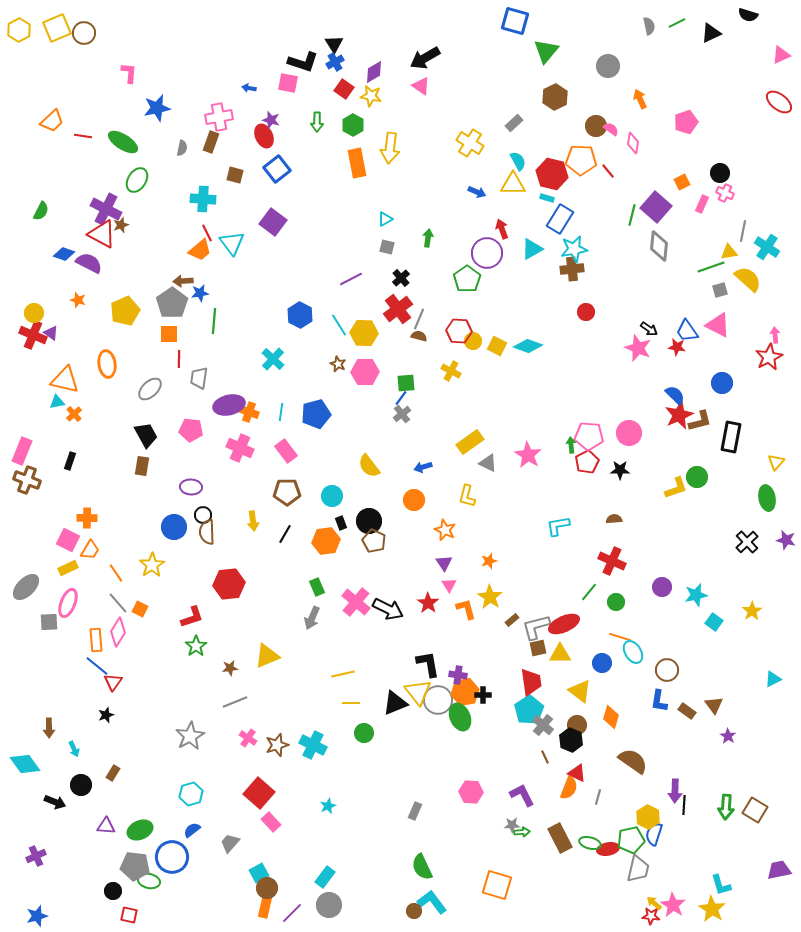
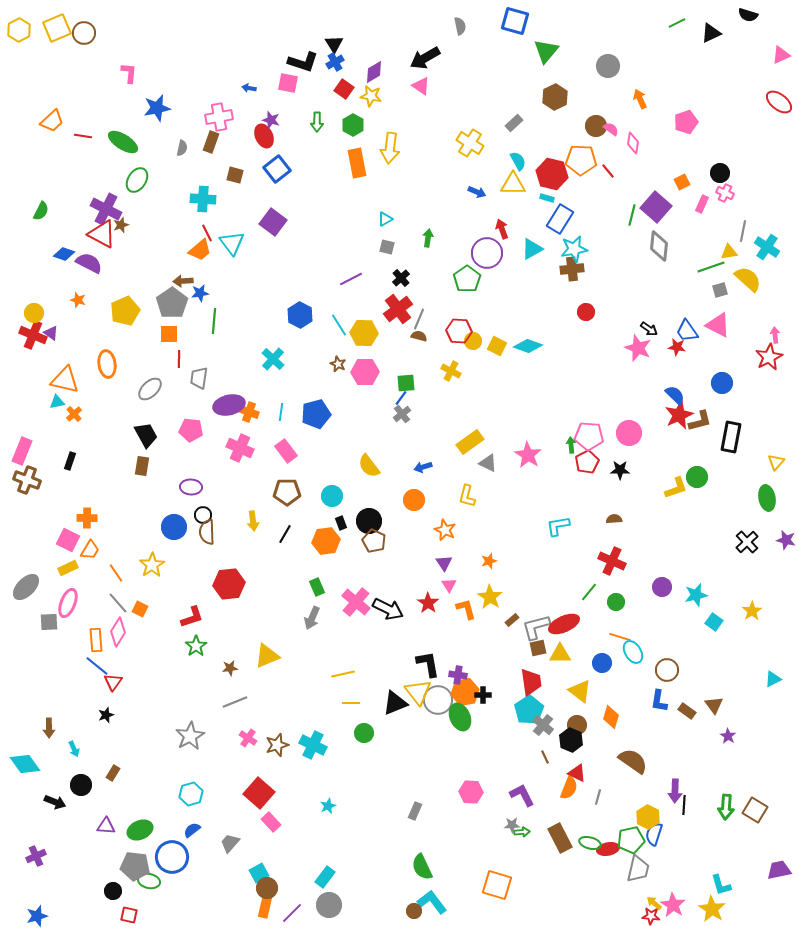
gray semicircle at (649, 26): moved 189 px left
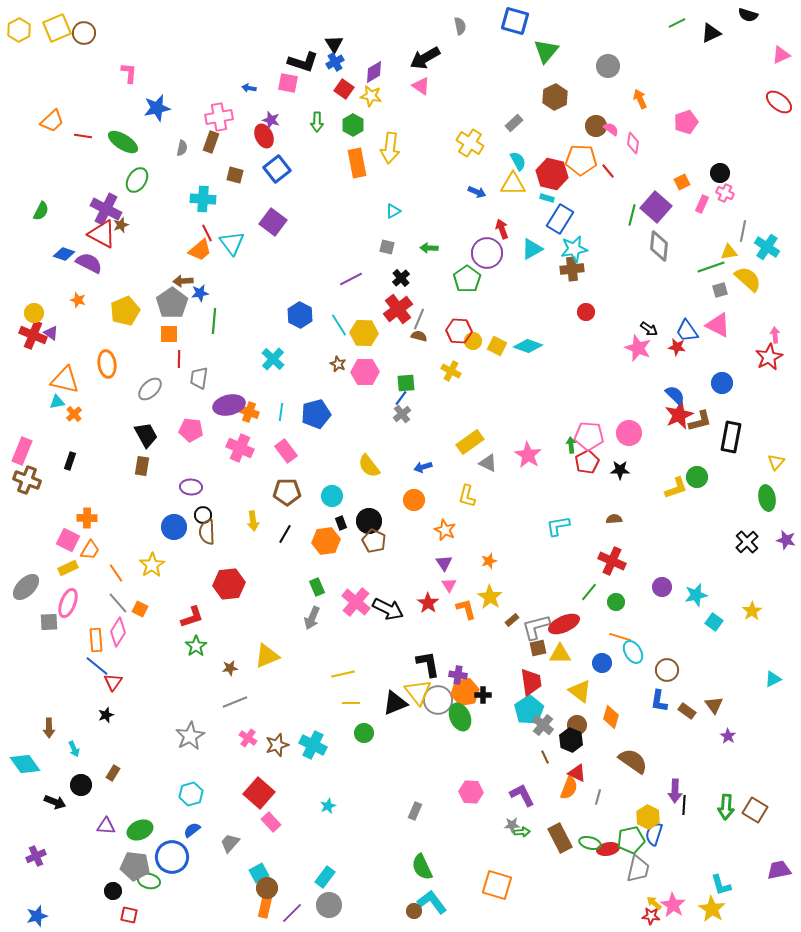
cyan triangle at (385, 219): moved 8 px right, 8 px up
green arrow at (428, 238): moved 1 px right, 10 px down; rotated 96 degrees counterclockwise
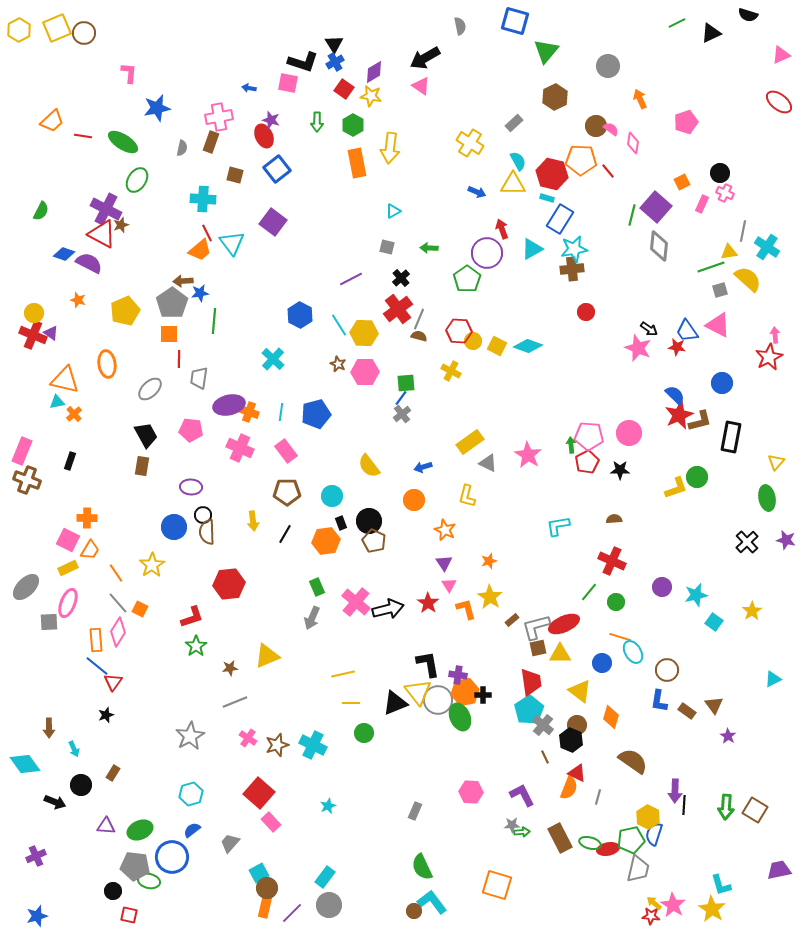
black arrow at (388, 609): rotated 40 degrees counterclockwise
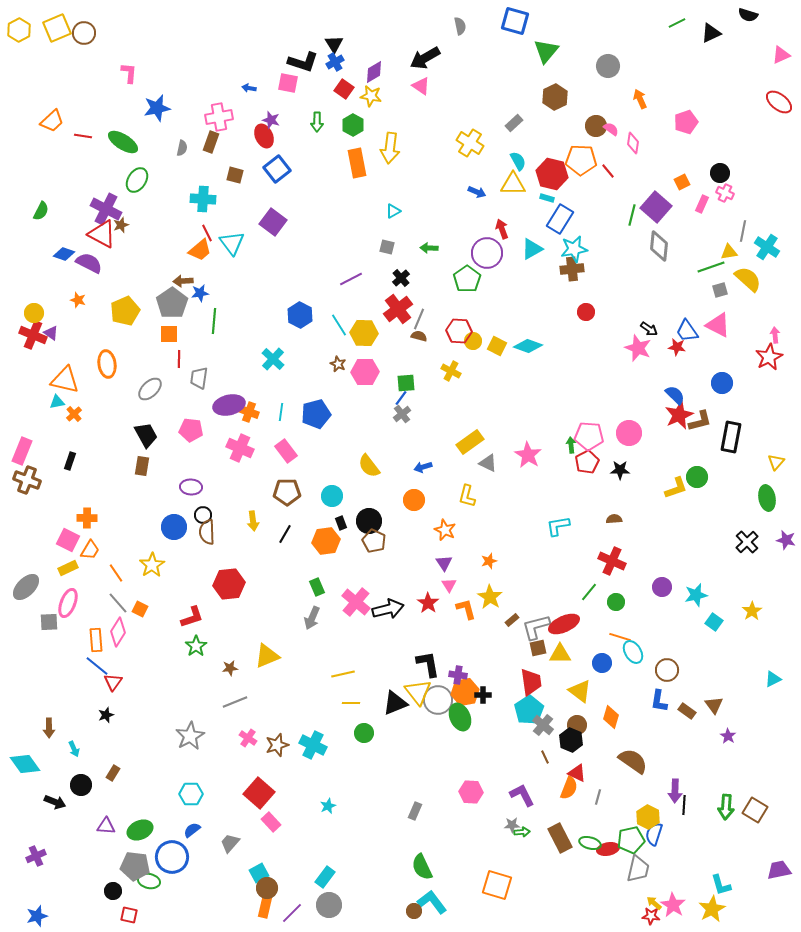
cyan hexagon at (191, 794): rotated 15 degrees clockwise
yellow star at (712, 909): rotated 12 degrees clockwise
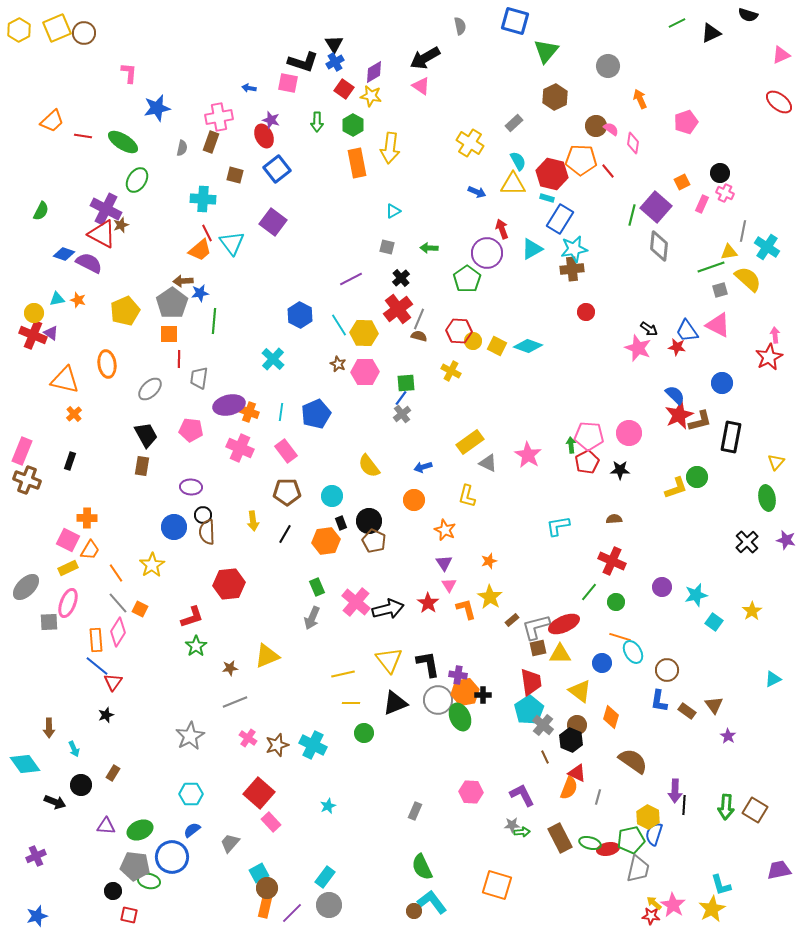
cyan triangle at (57, 402): moved 103 px up
blue pentagon at (316, 414): rotated 8 degrees counterclockwise
yellow triangle at (418, 692): moved 29 px left, 32 px up
